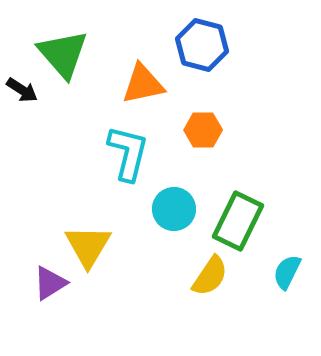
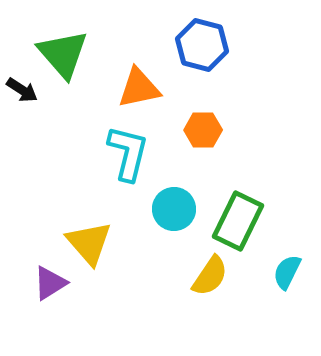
orange triangle: moved 4 px left, 4 px down
yellow triangle: moved 1 px right, 3 px up; rotated 12 degrees counterclockwise
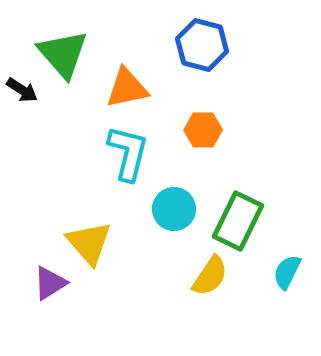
orange triangle: moved 12 px left
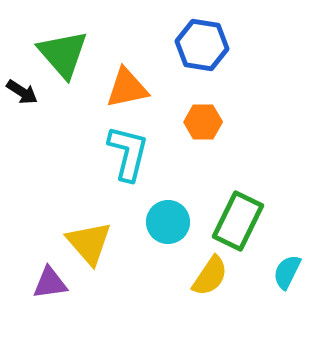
blue hexagon: rotated 6 degrees counterclockwise
black arrow: moved 2 px down
orange hexagon: moved 8 px up
cyan circle: moved 6 px left, 13 px down
purple triangle: rotated 24 degrees clockwise
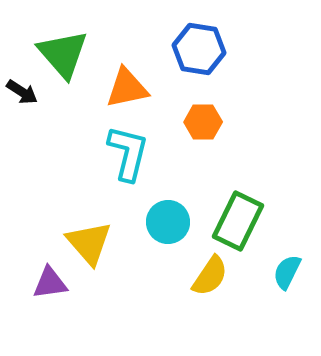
blue hexagon: moved 3 px left, 4 px down
